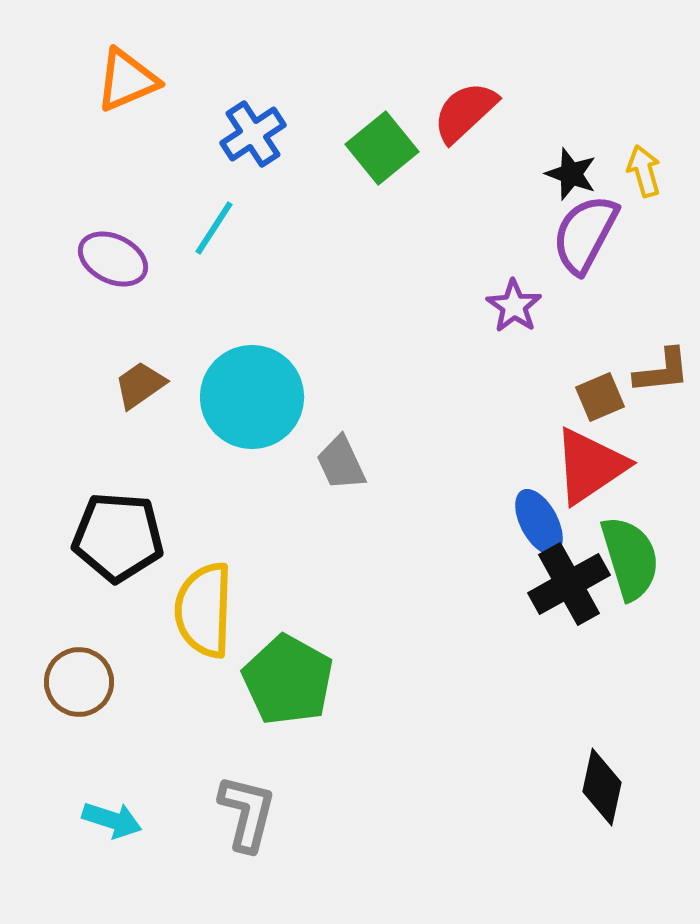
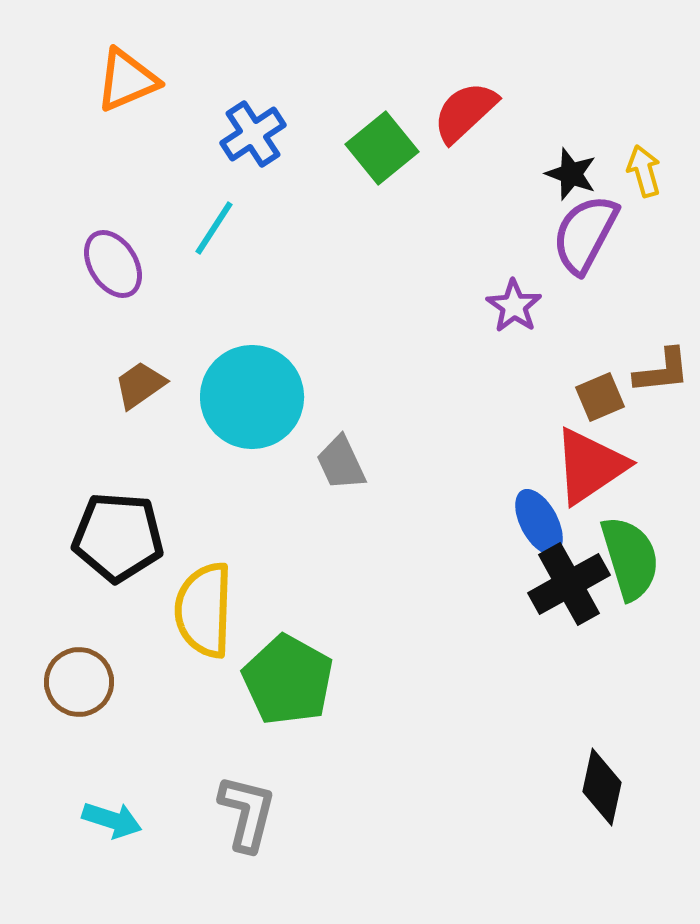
purple ellipse: moved 5 px down; rotated 32 degrees clockwise
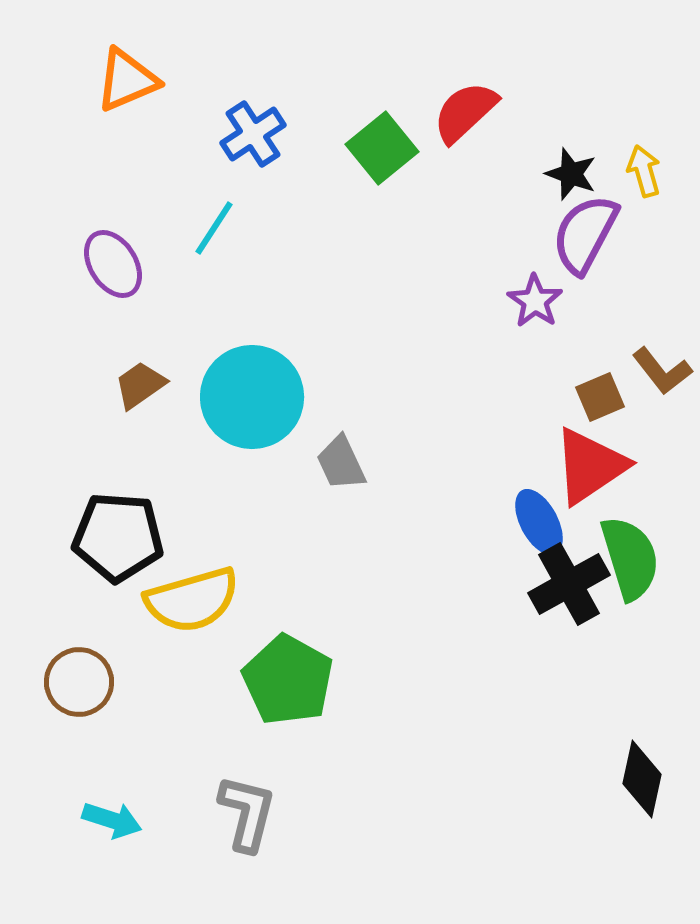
purple star: moved 21 px right, 5 px up
brown L-shape: rotated 58 degrees clockwise
yellow semicircle: moved 12 px left, 10 px up; rotated 108 degrees counterclockwise
black diamond: moved 40 px right, 8 px up
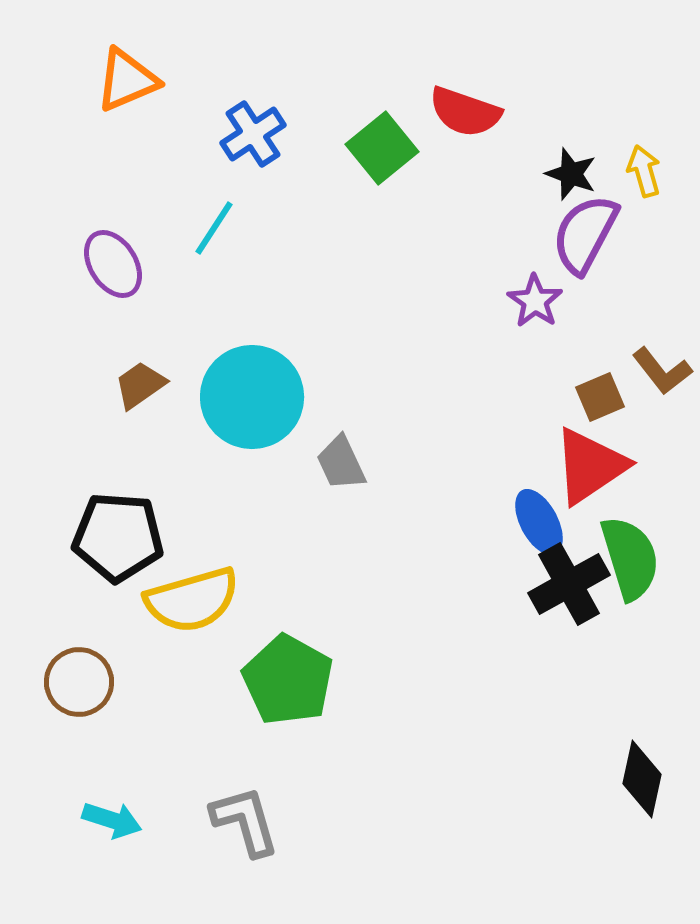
red semicircle: rotated 118 degrees counterclockwise
gray L-shape: moved 2 px left, 8 px down; rotated 30 degrees counterclockwise
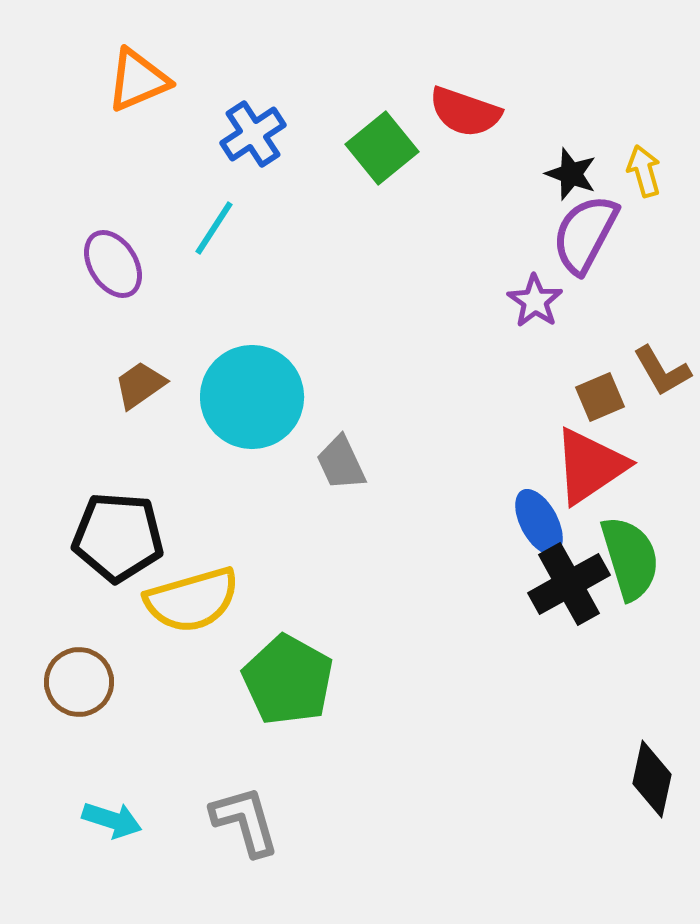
orange triangle: moved 11 px right
brown L-shape: rotated 8 degrees clockwise
black diamond: moved 10 px right
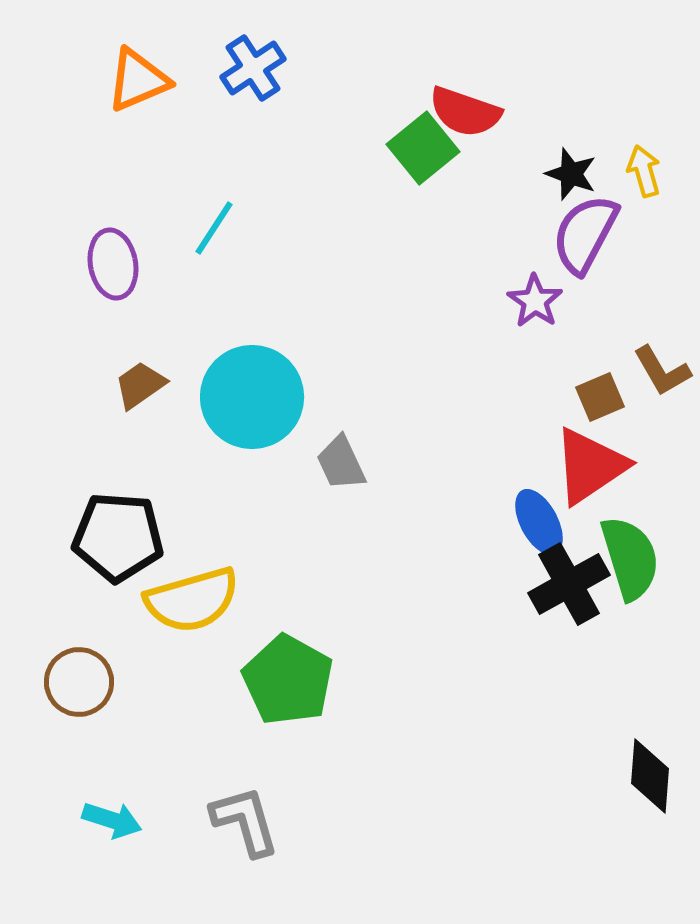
blue cross: moved 66 px up
green square: moved 41 px right
purple ellipse: rotated 22 degrees clockwise
black diamond: moved 2 px left, 3 px up; rotated 8 degrees counterclockwise
